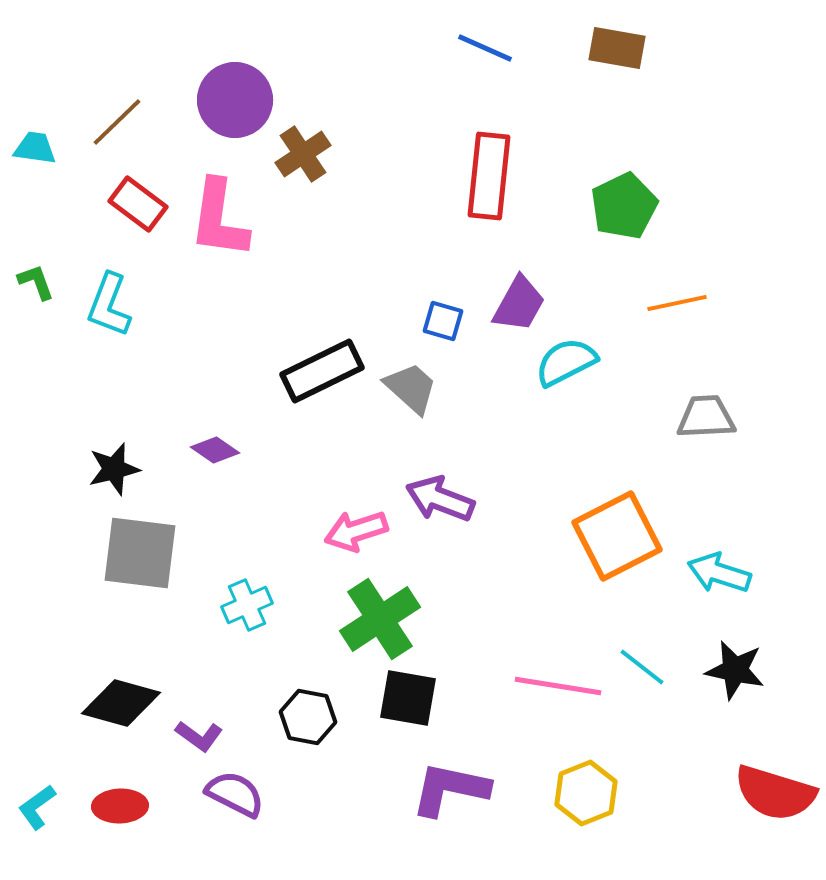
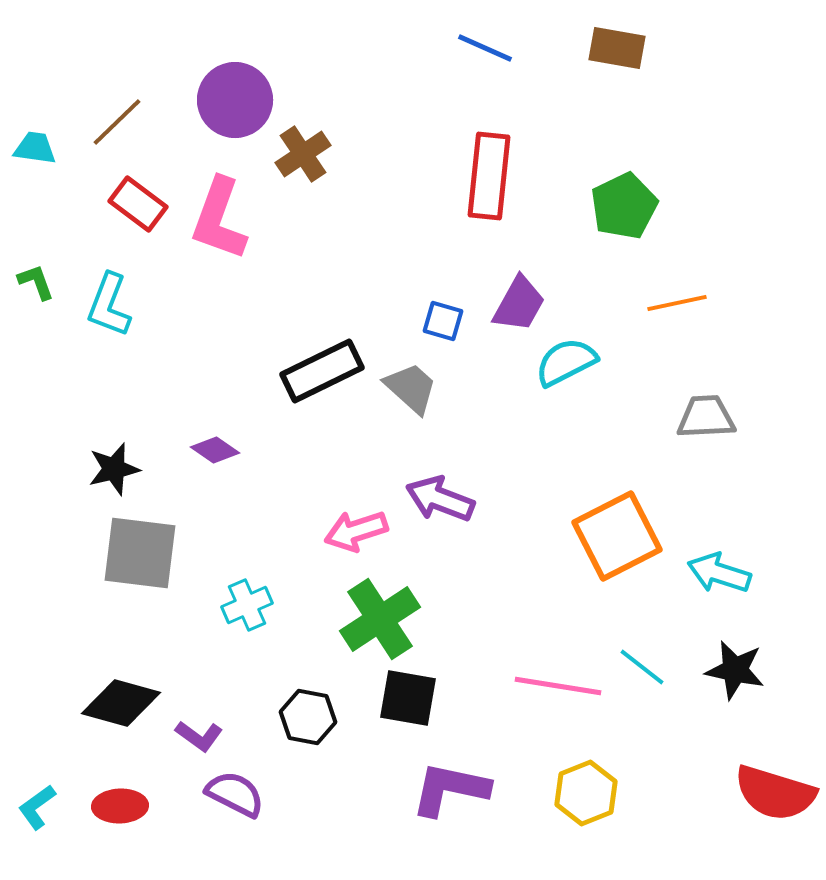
pink L-shape at (219, 219): rotated 12 degrees clockwise
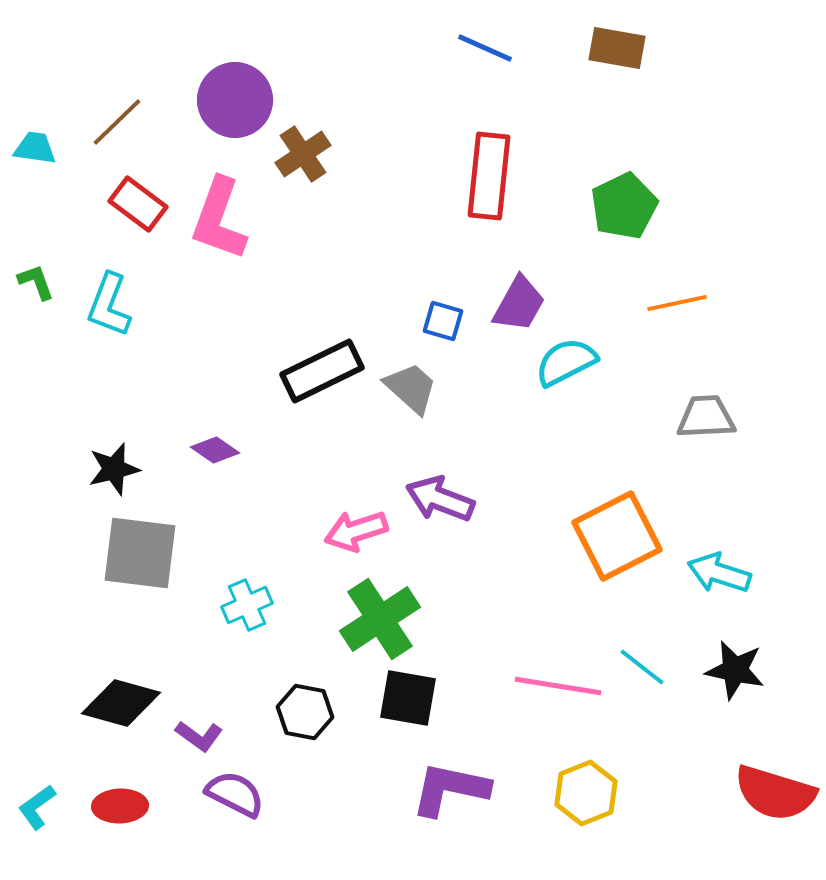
black hexagon at (308, 717): moved 3 px left, 5 px up
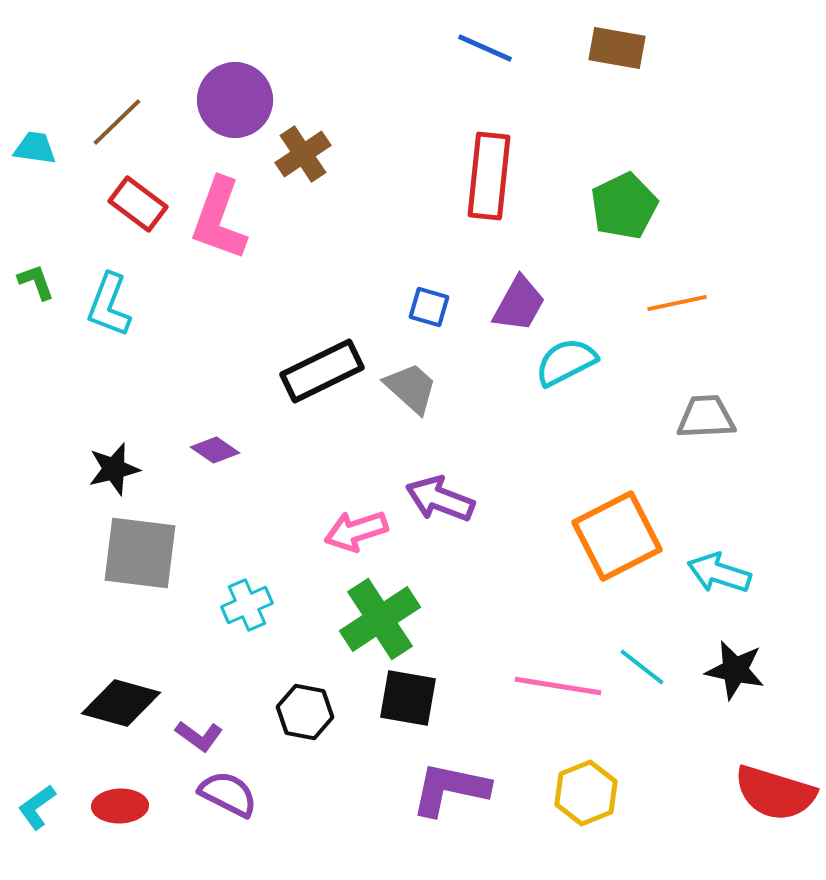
blue square at (443, 321): moved 14 px left, 14 px up
purple semicircle at (235, 794): moved 7 px left
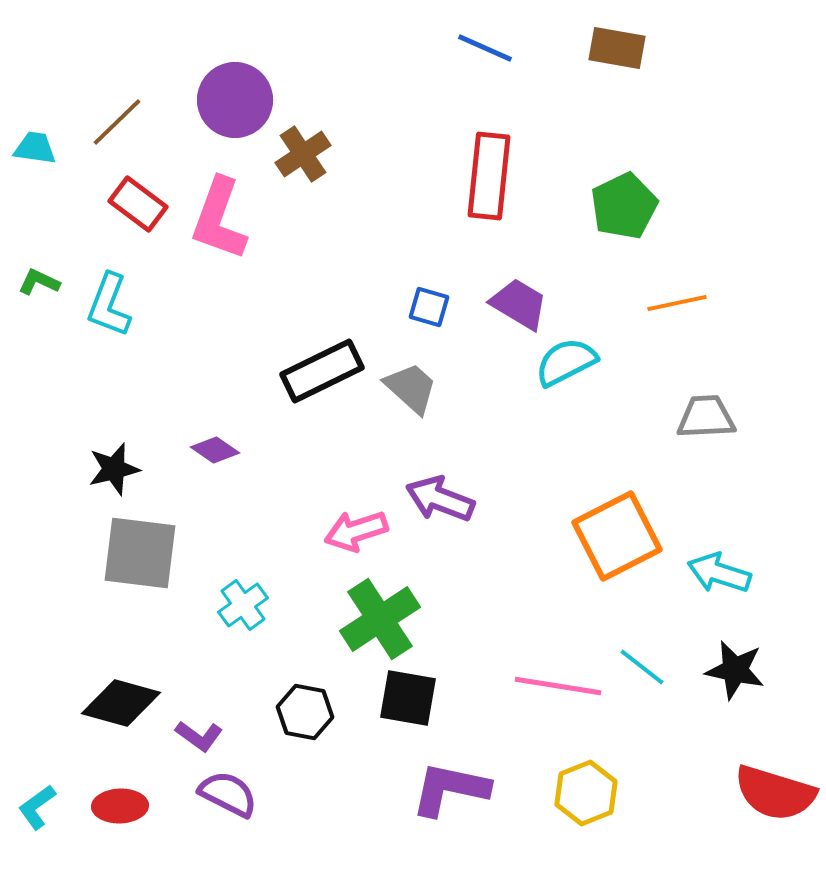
green L-shape at (36, 282): moved 3 px right; rotated 45 degrees counterclockwise
purple trapezoid at (519, 304): rotated 88 degrees counterclockwise
cyan cross at (247, 605): moved 4 px left; rotated 12 degrees counterclockwise
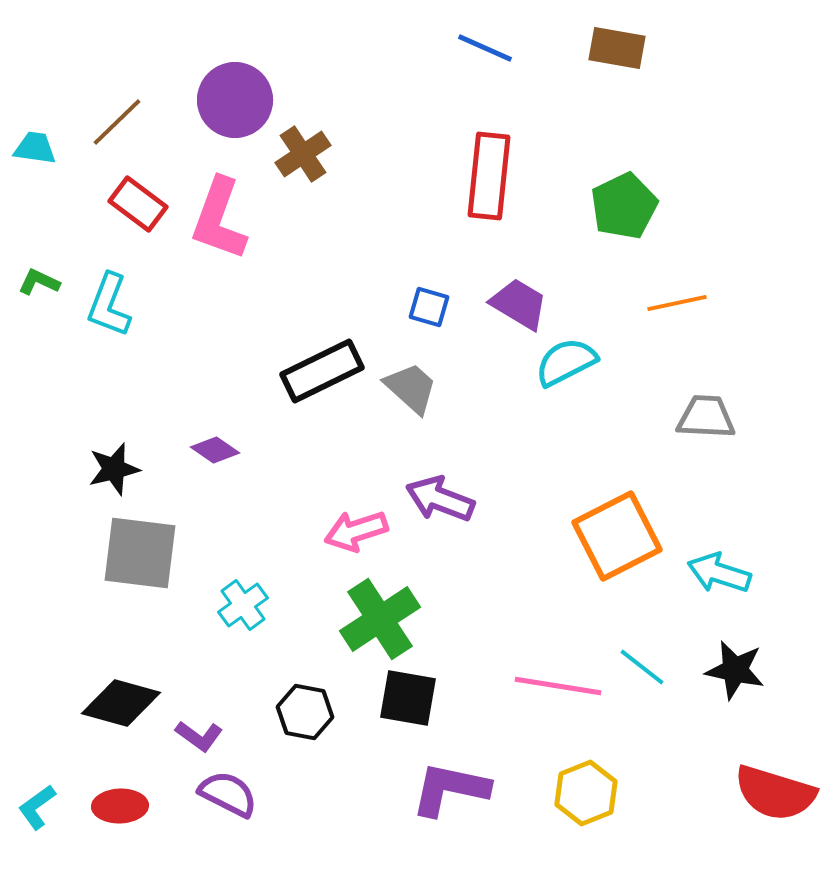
gray trapezoid at (706, 417): rotated 6 degrees clockwise
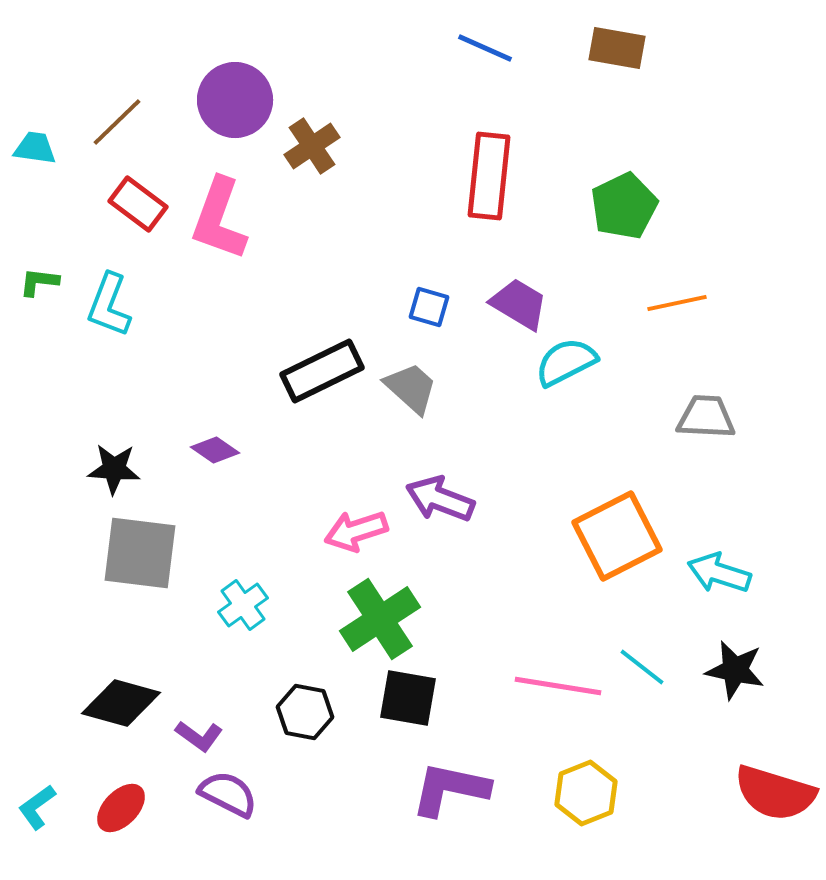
brown cross at (303, 154): moved 9 px right, 8 px up
green L-shape at (39, 282): rotated 18 degrees counterclockwise
black star at (114, 469): rotated 18 degrees clockwise
red ellipse at (120, 806): moved 1 px right, 2 px down; rotated 44 degrees counterclockwise
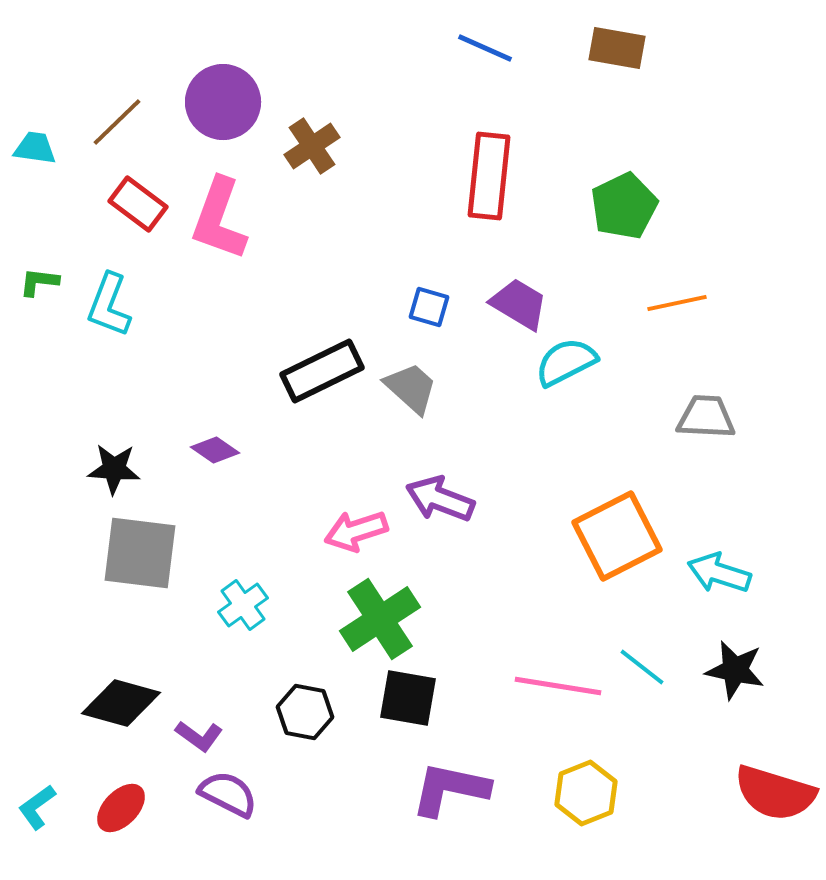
purple circle at (235, 100): moved 12 px left, 2 px down
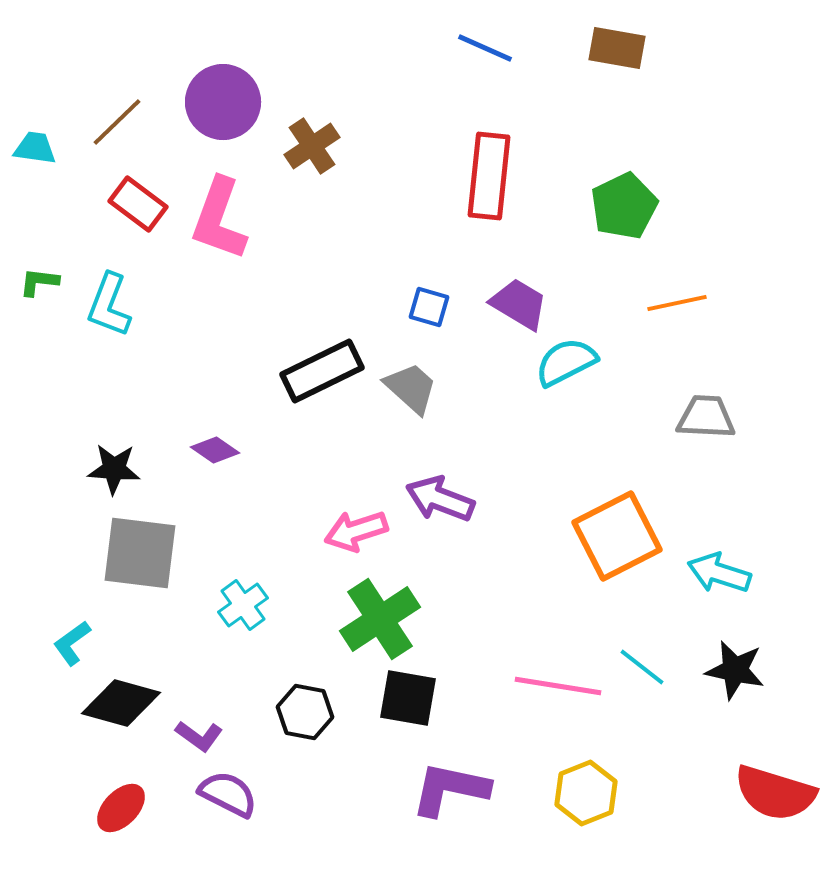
cyan L-shape at (37, 807): moved 35 px right, 164 px up
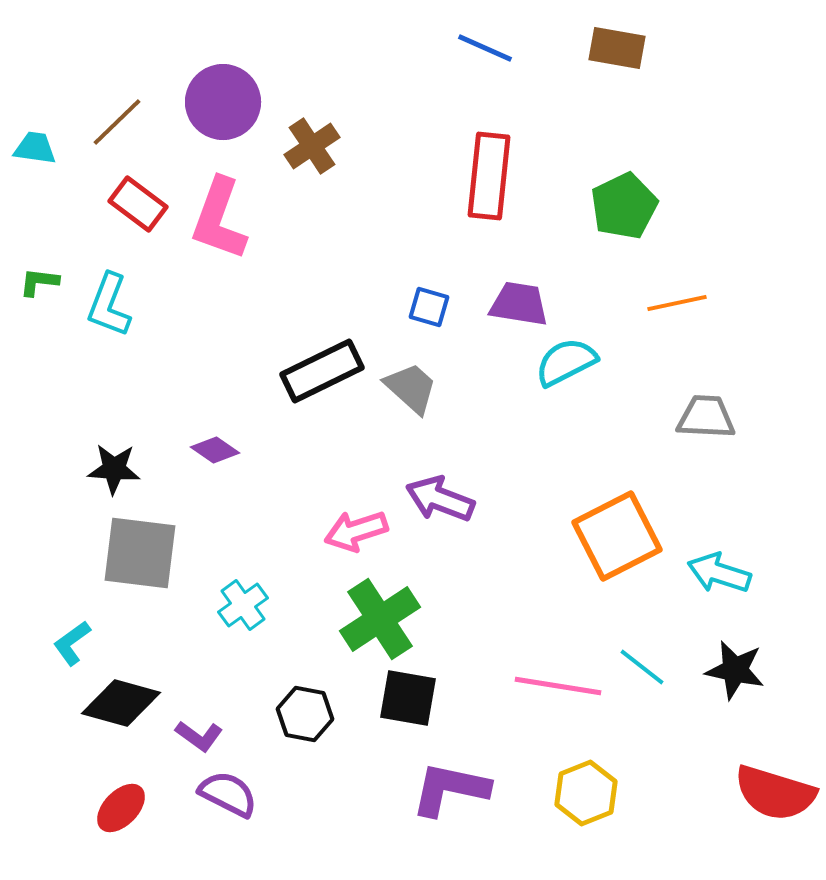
purple trapezoid at (519, 304): rotated 22 degrees counterclockwise
black hexagon at (305, 712): moved 2 px down
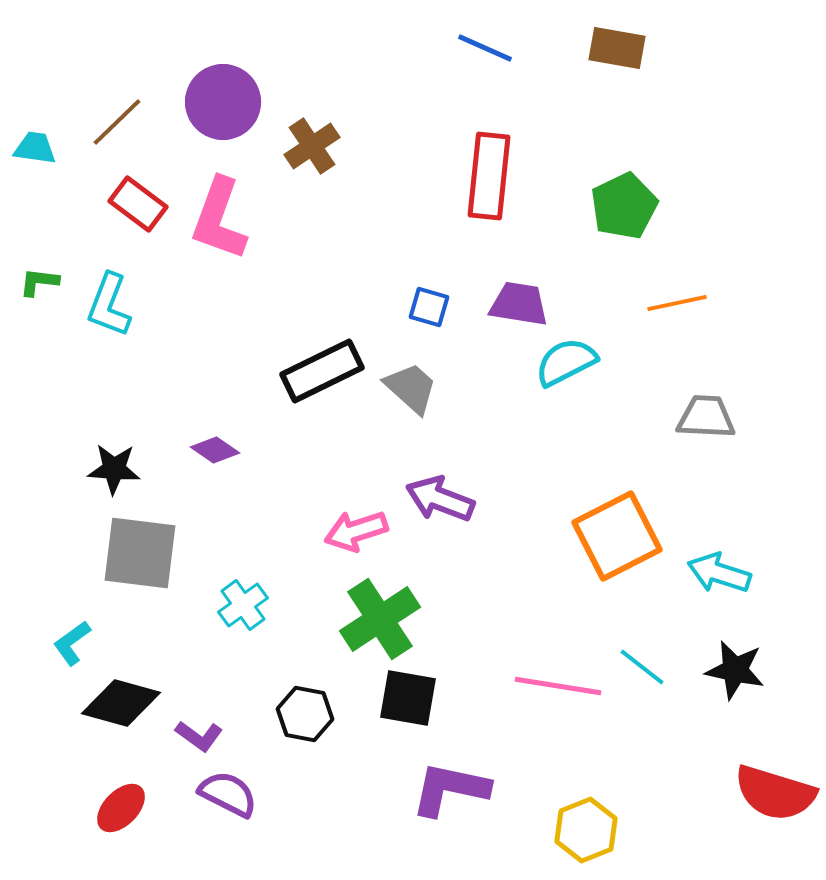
yellow hexagon at (586, 793): moved 37 px down
